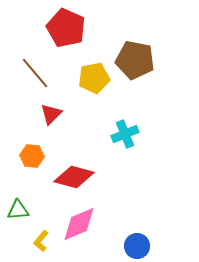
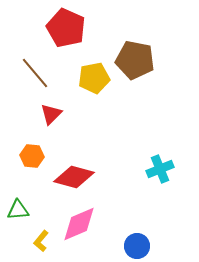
cyan cross: moved 35 px right, 35 px down
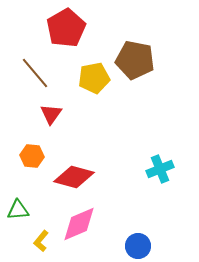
red pentagon: rotated 18 degrees clockwise
red triangle: rotated 10 degrees counterclockwise
blue circle: moved 1 px right
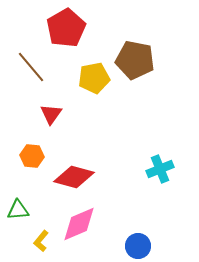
brown line: moved 4 px left, 6 px up
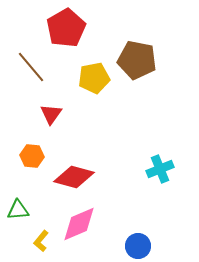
brown pentagon: moved 2 px right
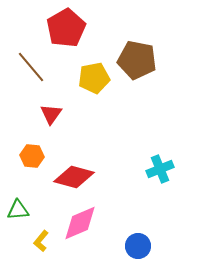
pink diamond: moved 1 px right, 1 px up
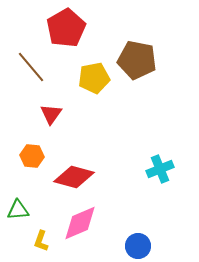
yellow L-shape: rotated 20 degrees counterclockwise
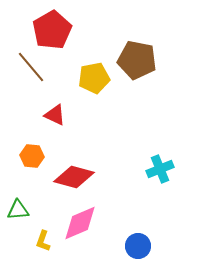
red pentagon: moved 14 px left, 2 px down
red triangle: moved 4 px right, 1 px down; rotated 40 degrees counterclockwise
yellow L-shape: moved 2 px right
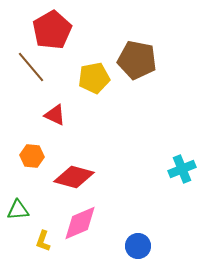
cyan cross: moved 22 px right
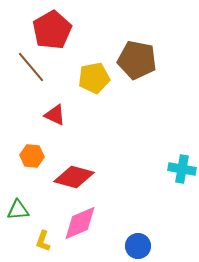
cyan cross: rotated 32 degrees clockwise
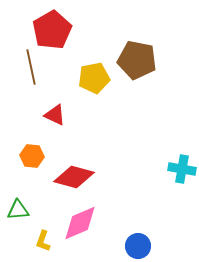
brown line: rotated 28 degrees clockwise
